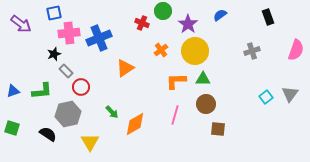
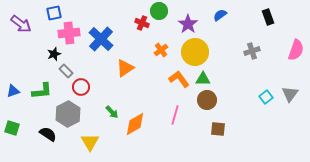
green circle: moved 4 px left
blue cross: moved 2 px right, 1 px down; rotated 25 degrees counterclockwise
yellow circle: moved 1 px down
orange L-shape: moved 3 px right, 2 px up; rotated 55 degrees clockwise
brown circle: moved 1 px right, 4 px up
gray hexagon: rotated 15 degrees counterclockwise
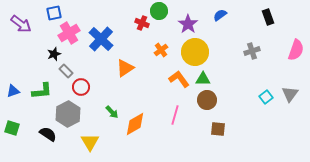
pink cross: rotated 25 degrees counterclockwise
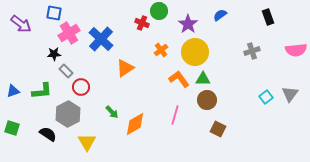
blue square: rotated 21 degrees clockwise
pink semicircle: rotated 65 degrees clockwise
black star: rotated 16 degrees clockwise
brown square: rotated 21 degrees clockwise
yellow triangle: moved 3 px left
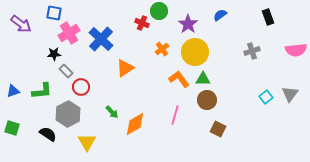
orange cross: moved 1 px right, 1 px up
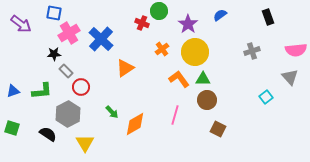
gray triangle: moved 17 px up; rotated 18 degrees counterclockwise
yellow triangle: moved 2 px left, 1 px down
